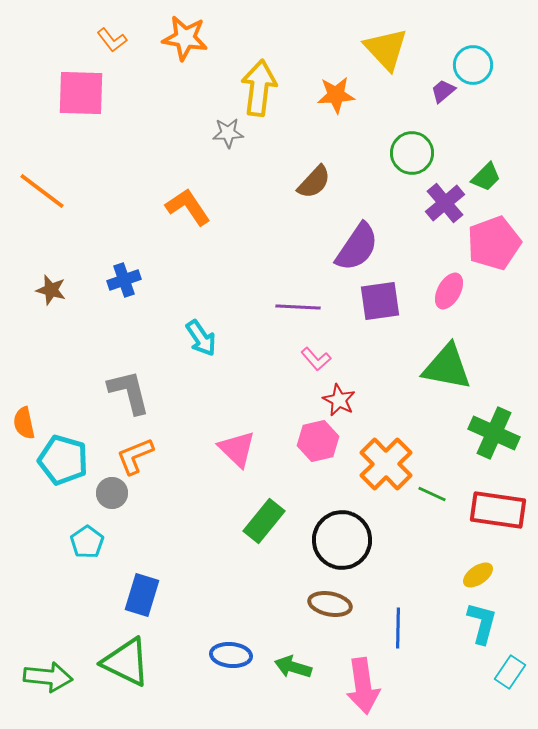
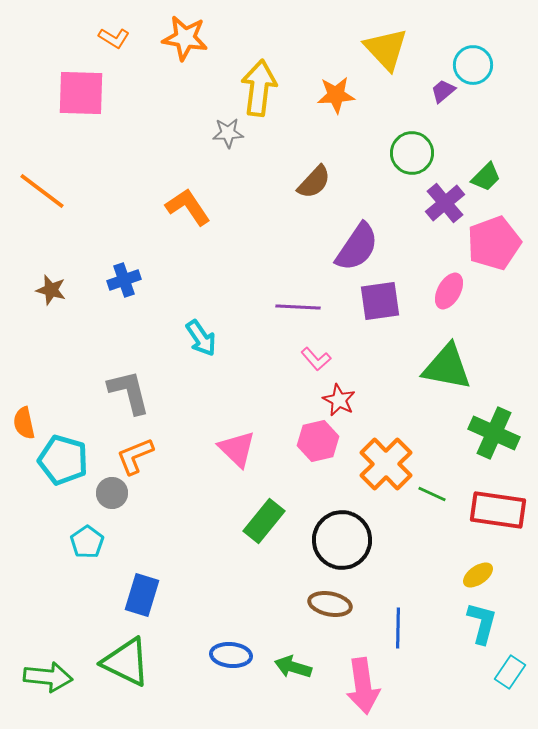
orange L-shape at (112, 40): moved 2 px right, 2 px up; rotated 20 degrees counterclockwise
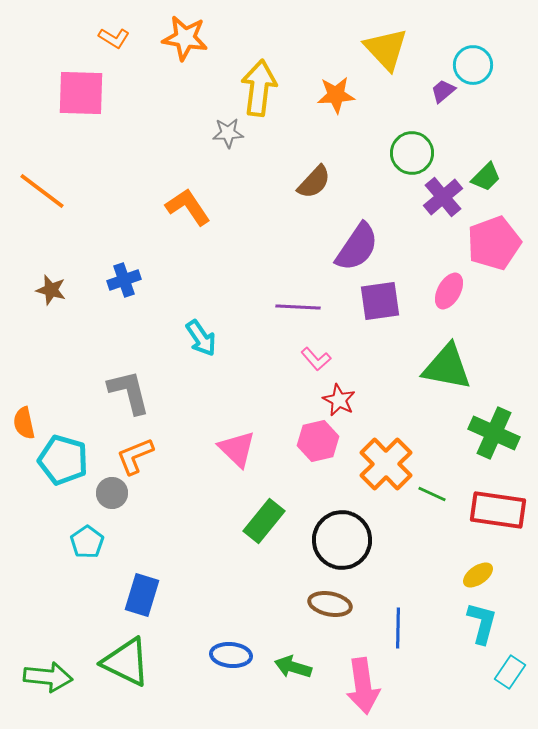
purple cross at (445, 203): moved 2 px left, 6 px up
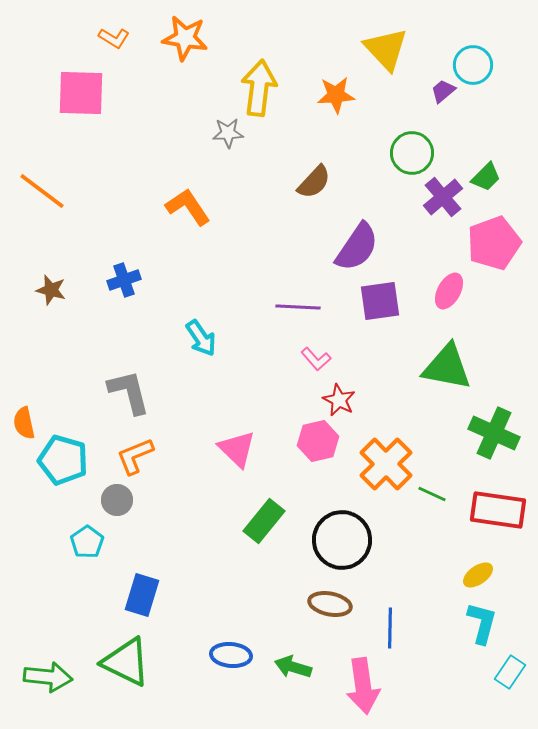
gray circle at (112, 493): moved 5 px right, 7 px down
blue line at (398, 628): moved 8 px left
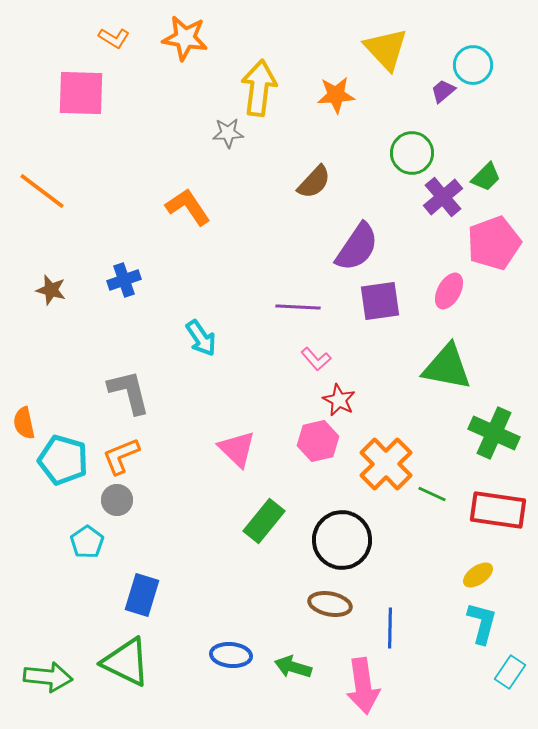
orange L-shape at (135, 456): moved 14 px left
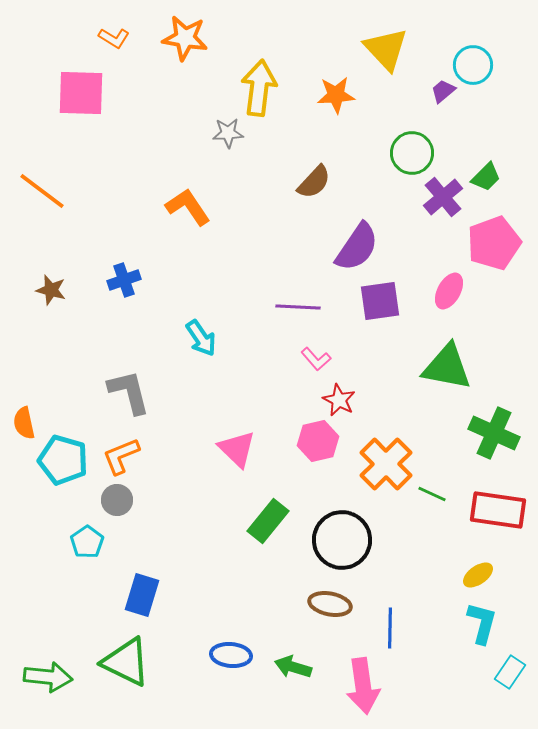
green rectangle at (264, 521): moved 4 px right
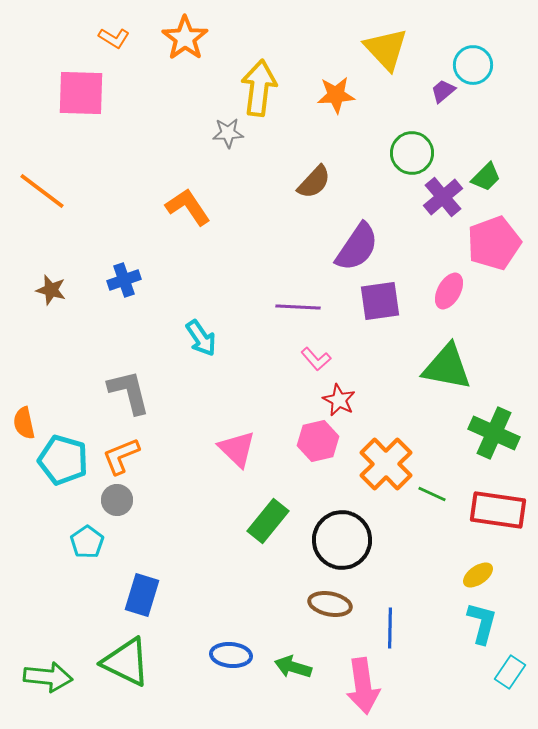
orange star at (185, 38): rotated 27 degrees clockwise
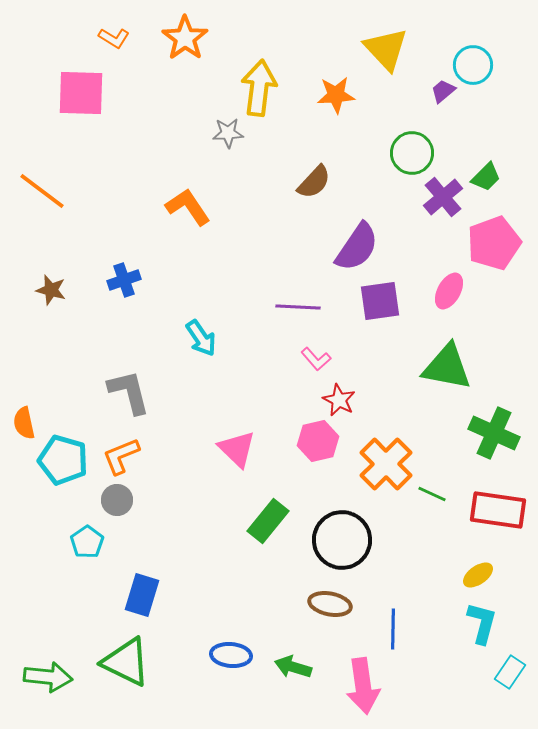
blue line at (390, 628): moved 3 px right, 1 px down
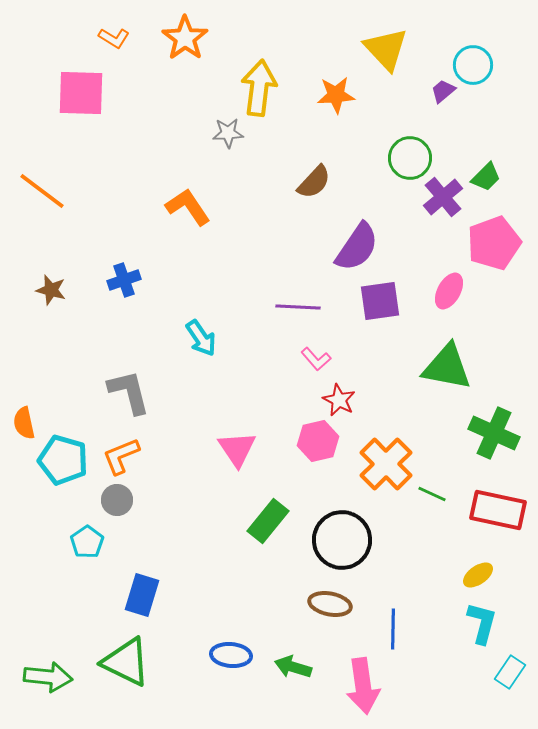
green circle at (412, 153): moved 2 px left, 5 px down
pink triangle at (237, 449): rotated 12 degrees clockwise
red rectangle at (498, 510): rotated 4 degrees clockwise
